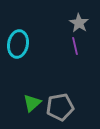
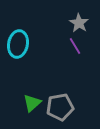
purple line: rotated 18 degrees counterclockwise
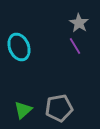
cyan ellipse: moved 1 px right, 3 px down; rotated 32 degrees counterclockwise
green triangle: moved 9 px left, 7 px down
gray pentagon: moved 1 px left, 1 px down
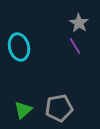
cyan ellipse: rotated 8 degrees clockwise
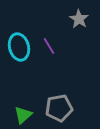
gray star: moved 4 px up
purple line: moved 26 px left
green triangle: moved 5 px down
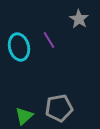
purple line: moved 6 px up
green triangle: moved 1 px right, 1 px down
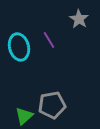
gray pentagon: moved 7 px left, 3 px up
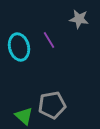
gray star: rotated 24 degrees counterclockwise
green triangle: rotated 36 degrees counterclockwise
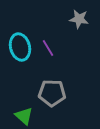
purple line: moved 1 px left, 8 px down
cyan ellipse: moved 1 px right
gray pentagon: moved 12 px up; rotated 12 degrees clockwise
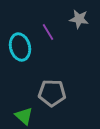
purple line: moved 16 px up
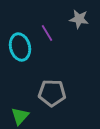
purple line: moved 1 px left, 1 px down
green triangle: moved 4 px left; rotated 30 degrees clockwise
